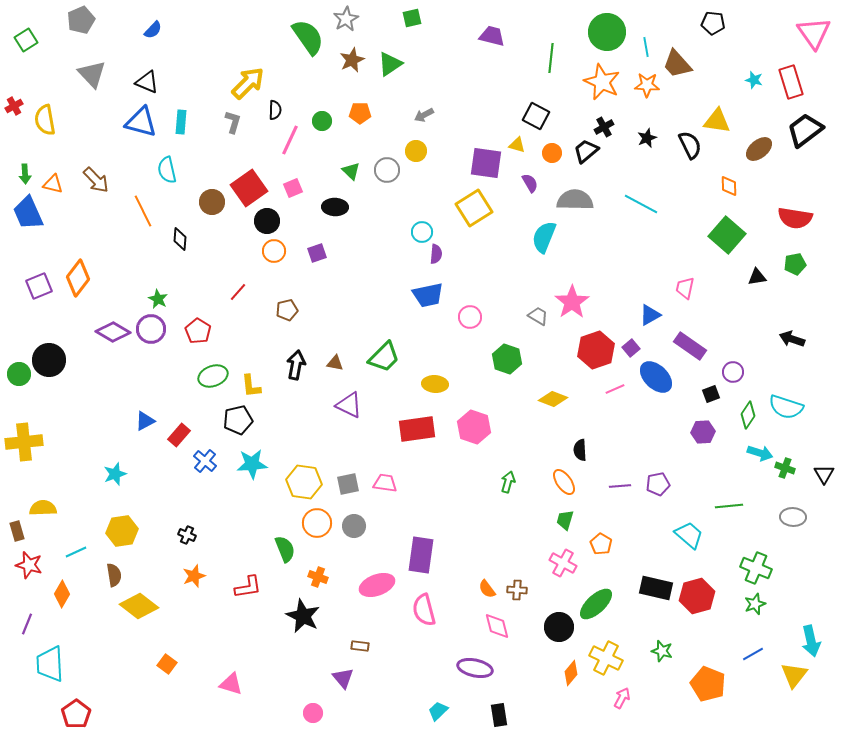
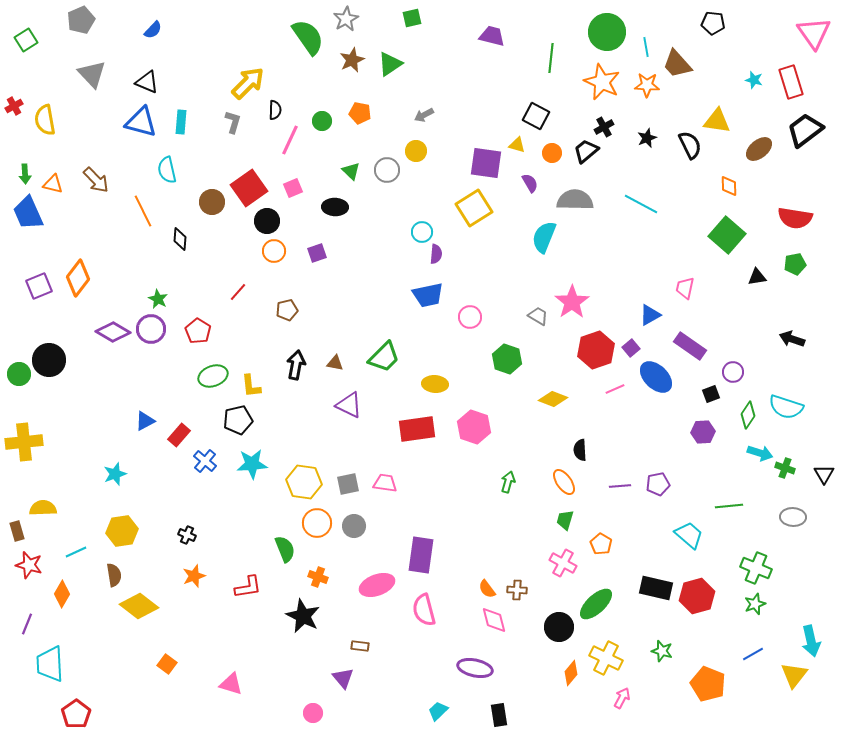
orange pentagon at (360, 113): rotated 10 degrees clockwise
pink diamond at (497, 626): moved 3 px left, 6 px up
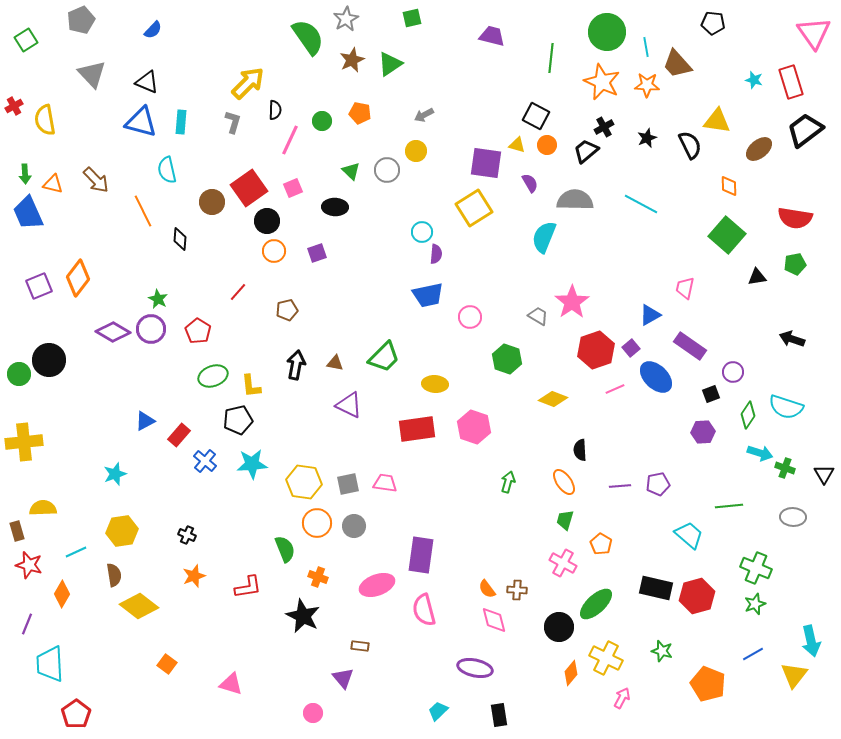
orange circle at (552, 153): moved 5 px left, 8 px up
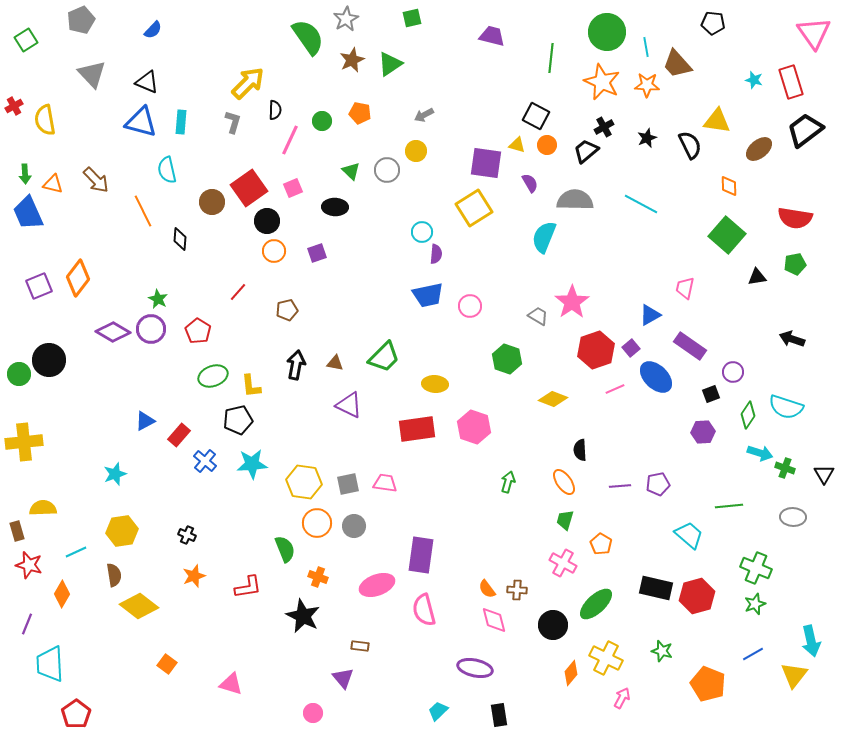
pink circle at (470, 317): moved 11 px up
black circle at (559, 627): moved 6 px left, 2 px up
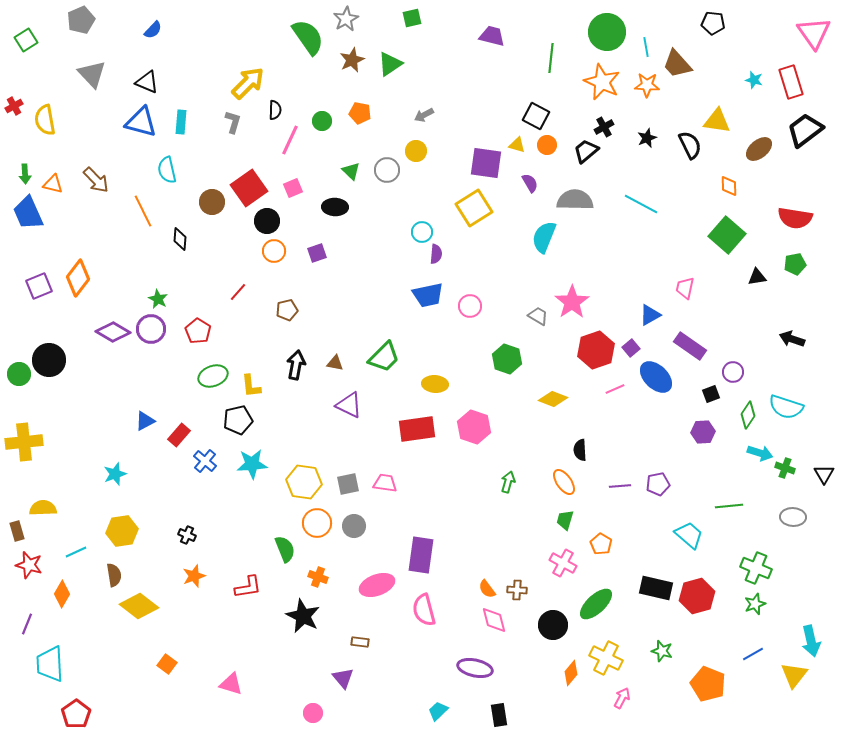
brown rectangle at (360, 646): moved 4 px up
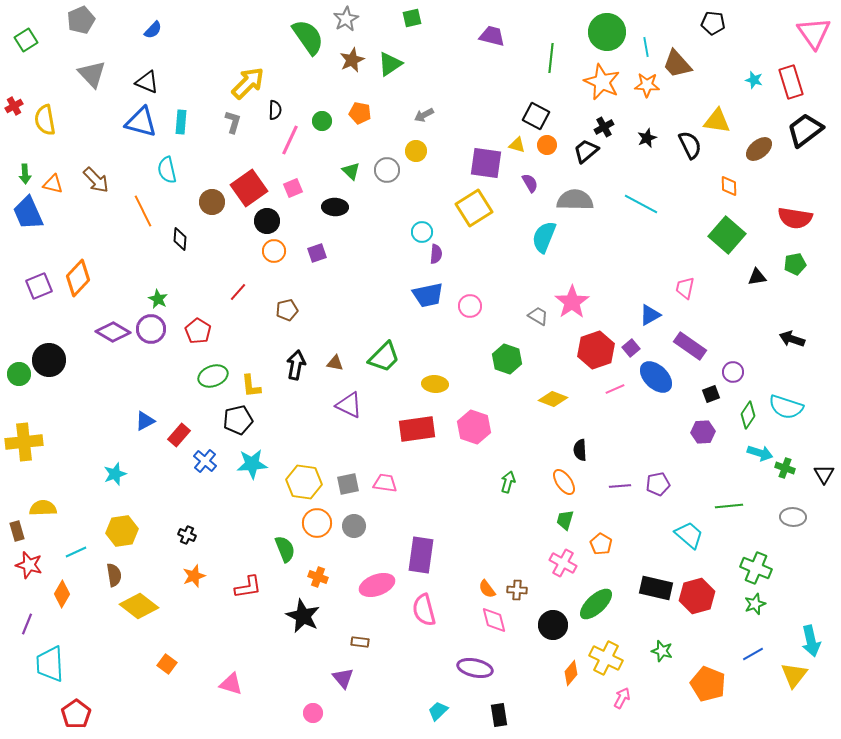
orange diamond at (78, 278): rotated 6 degrees clockwise
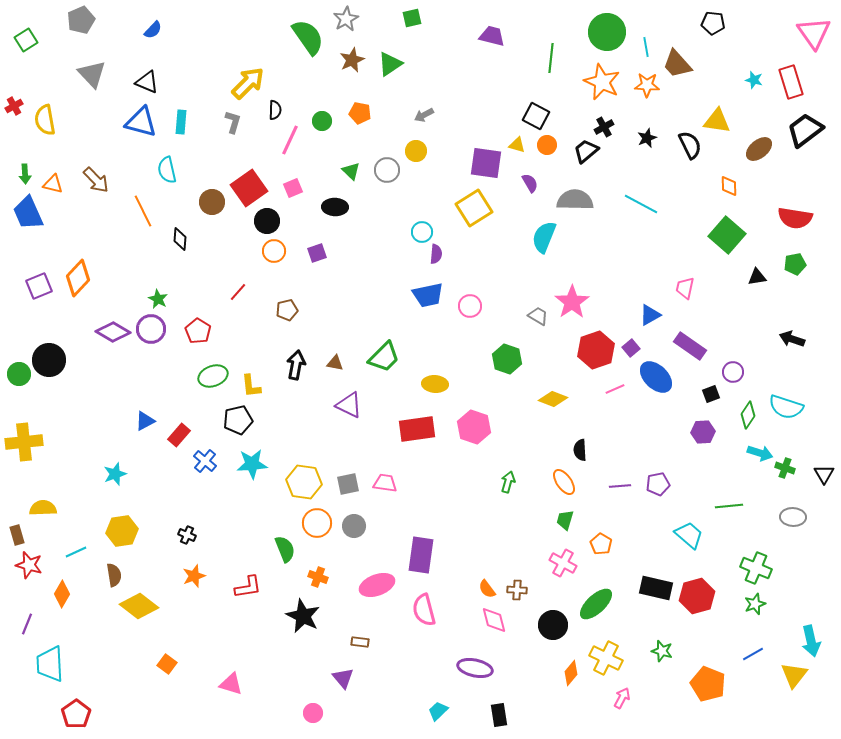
brown rectangle at (17, 531): moved 4 px down
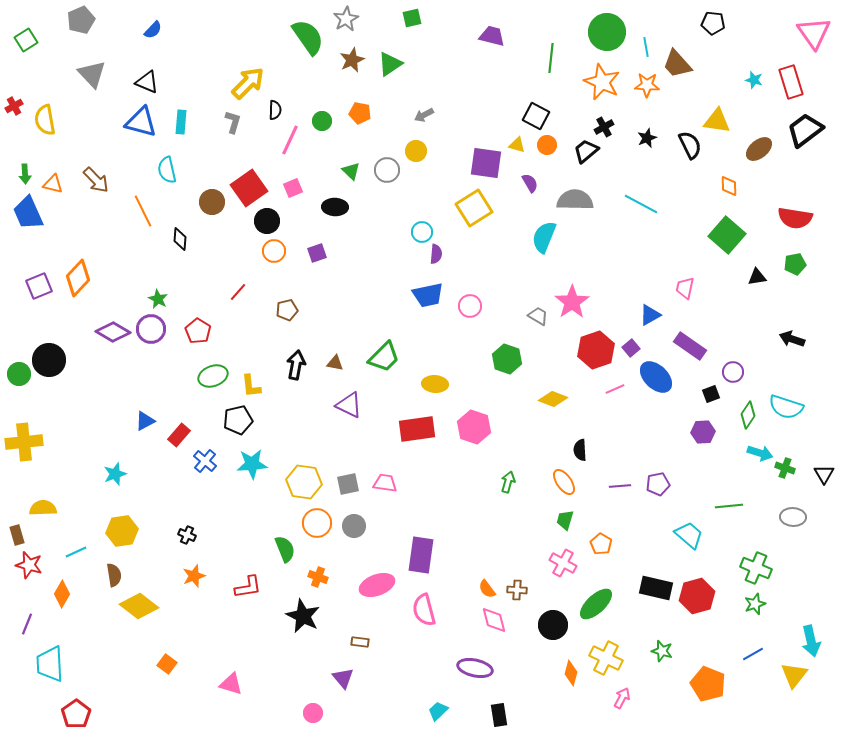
orange diamond at (571, 673): rotated 25 degrees counterclockwise
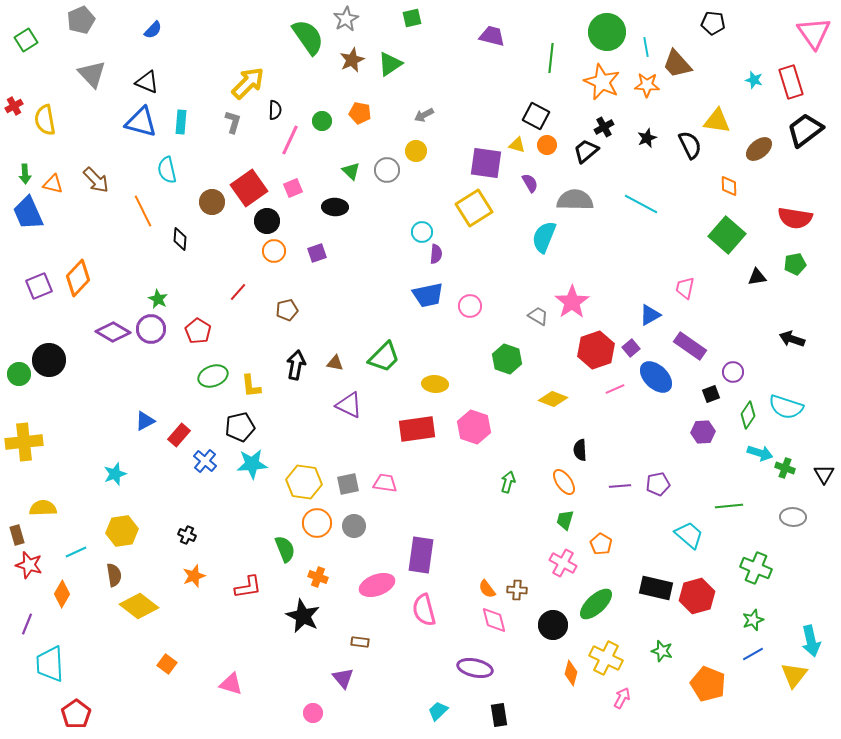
black pentagon at (238, 420): moved 2 px right, 7 px down
green star at (755, 604): moved 2 px left, 16 px down
